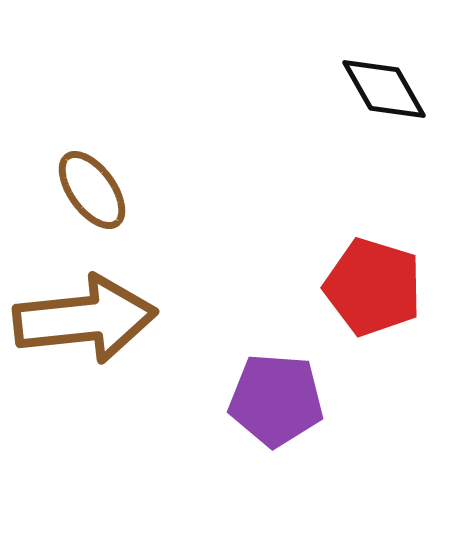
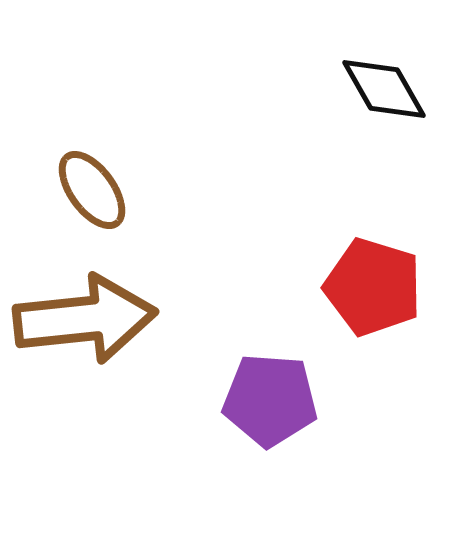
purple pentagon: moved 6 px left
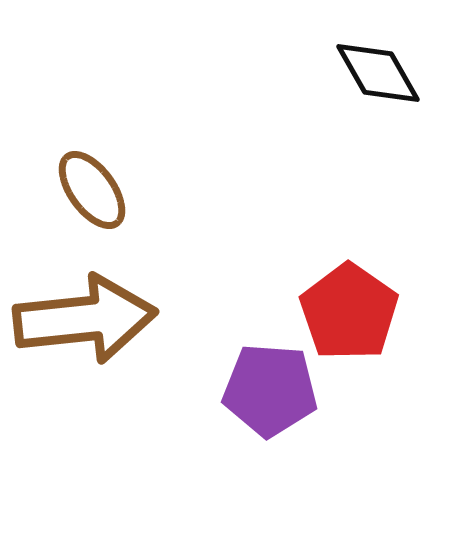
black diamond: moved 6 px left, 16 px up
red pentagon: moved 24 px left, 25 px down; rotated 18 degrees clockwise
purple pentagon: moved 10 px up
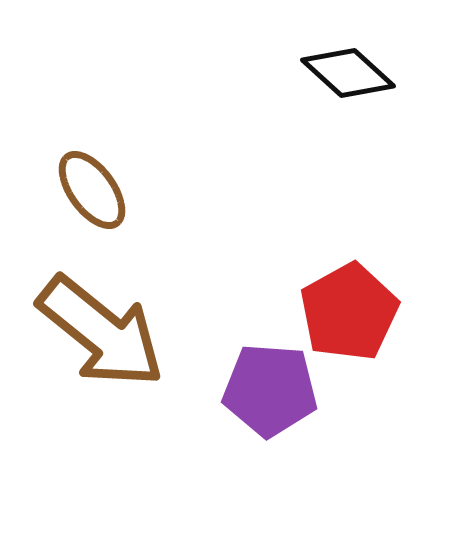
black diamond: moved 30 px left; rotated 18 degrees counterclockwise
red pentagon: rotated 8 degrees clockwise
brown arrow: moved 16 px right, 13 px down; rotated 45 degrees clockwise
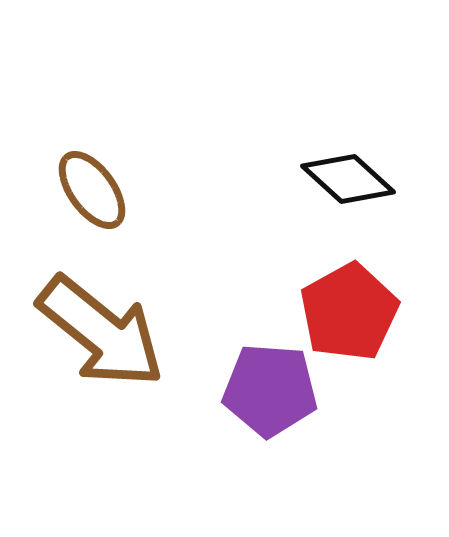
black diamond: moved 106 px down
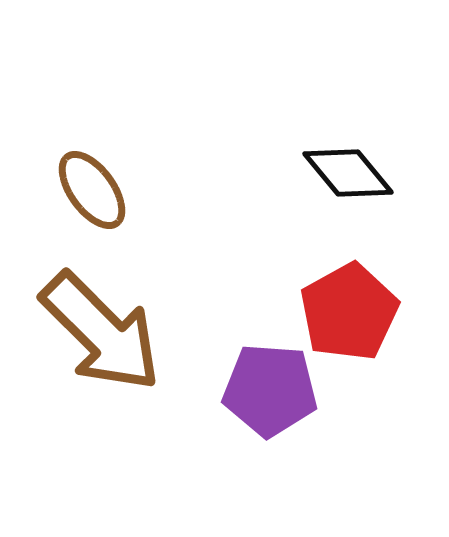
black diamond: moved 6 px up; rotated 8 degrees clockwise
brown arrow: rotated 6 degrees clockwise
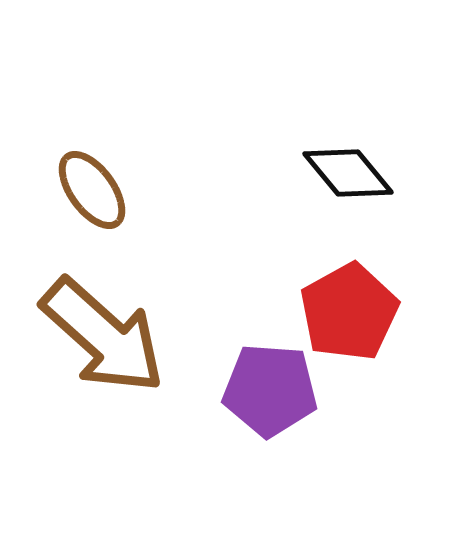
brown arrow: moved 2 px right, 4 px down; rotated 3 degrees counterclockwise
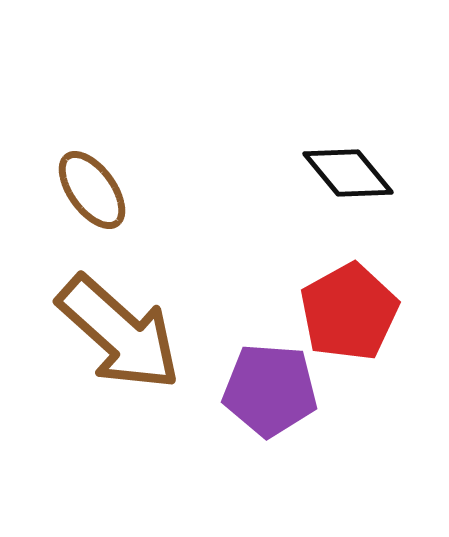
brown arrow: moved 16 px right, 3 px up
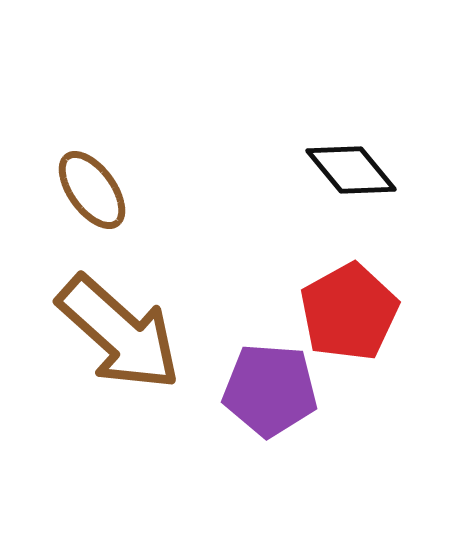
black diamond: moved 3 px right, 3 px up
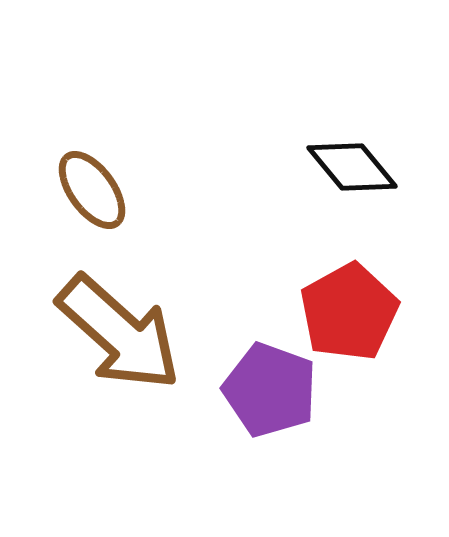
black diamond: moved 1 px right, 3 px up
purple pentagon: rotated 16 degrees clockwise
